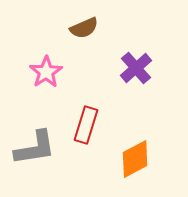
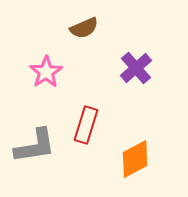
gray L-shape: moved 2 px up
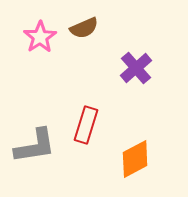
pink star: moved 6 px left, 35 px up
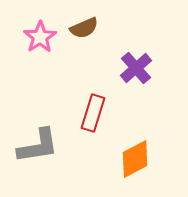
red rectangle: moved 7 px right, 12 px up
gray L-shape: moved 3 px right
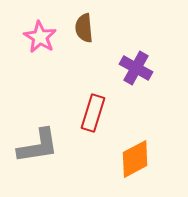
brown semicircle: rotated 108 degrees clockwise
pink star: rotated 8 degrees counterclockwise
purple cross: rotated 20 degrees counterclockwise
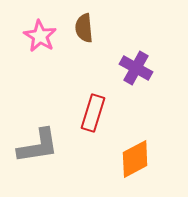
pink star: moved 1 px up
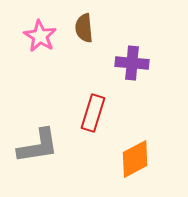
purple cross: moved 4 px left, 5 px up; rotated 24 degrees counterclockwise
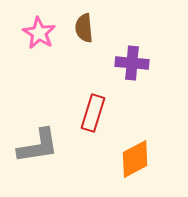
pink star: moved 1 px left, 3 px up
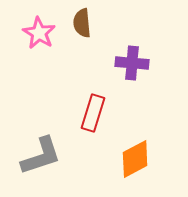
brown semicircle: moved 2 px left, 5 px up
gray L-shape: moved 3 px right, 10 px down; rotated 9 degrees counterclockwise
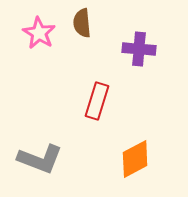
purple cross: moved 7 px right, 14 px up
red rectangle: moved 4 px right, 12 px up
gray L-shape: moved 1 px left, 3 px down; rotated 39 degrees clockwise
